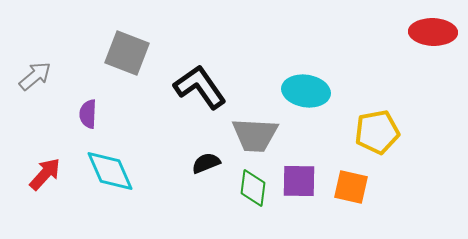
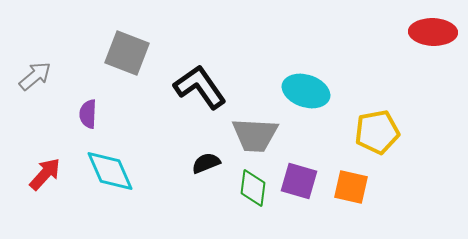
cyan ellipse: rotated 9 degrees clockwise
purple square: rotated 15 degrees clockwise
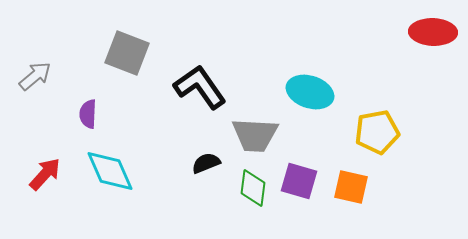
cyan ellipse: moved 4 px right, 1 px down
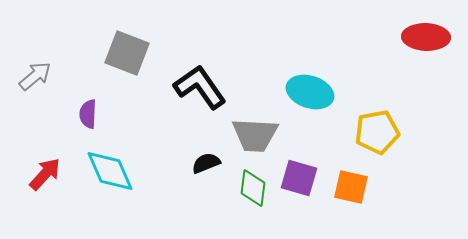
red ellipse: moved 7 px left, 5 px down
purple square: moved 3 px up
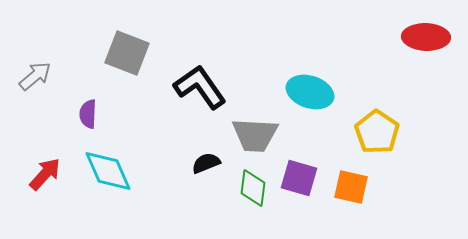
yellow pentagon: rotated 27 degrees counterclockwise
cyan diamond: moved 2 px left
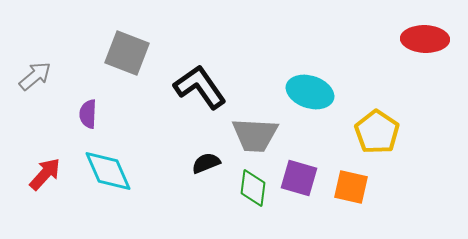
red ellipse: moved 1 px left, 2 px down
